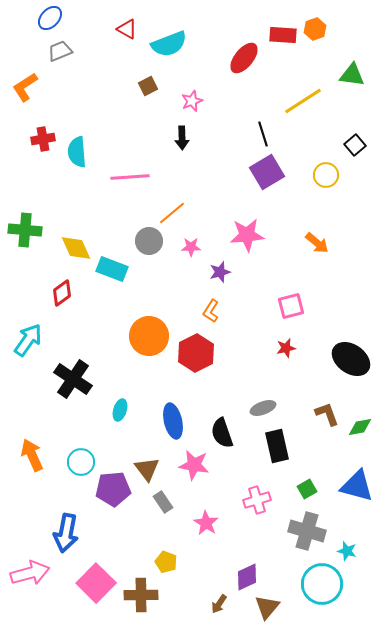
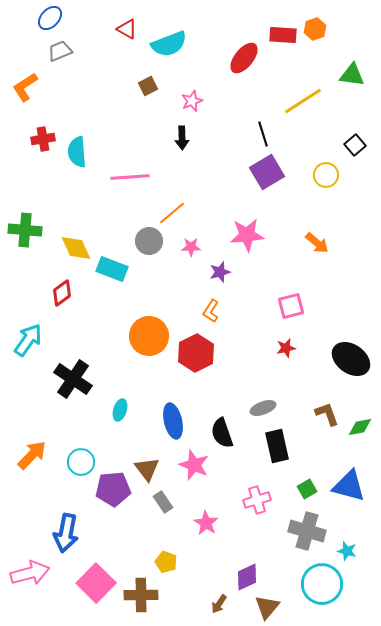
orange arrow at (32, 455): rotated 68 degrees clockwise
pink star at (194, 465): rotated 12 degrees clockwise
blue triangle at (357, 486): moved 8 px left
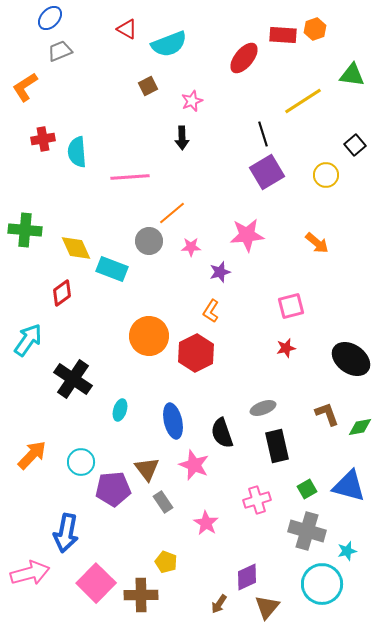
cyan star at (347, 551): rotated 30 degrees counterclockwise
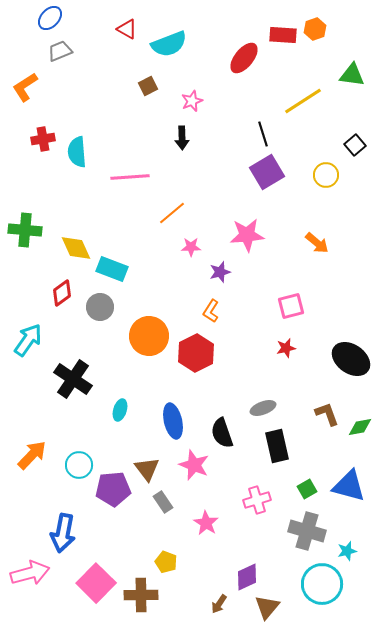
gray circle at (149, 241): moved 49 px left, 66 px down
cyan circle at (81, 462): moved 2 px left, 3 px down
blue arrow at (66, 533): moved 3 px left
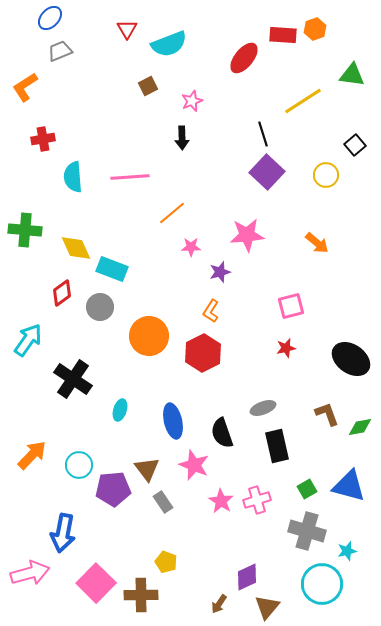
red triangle at (127, 29): rotated 30 degrees clockwise
cyan semicircle at (77, 152): moved 4 px left, 25 px down
purple square at (267, 172): rotated 16 degrees counterclockwise
red hexagon at (196, 353): moved 7 px right
pink star at (206, 523): moved 15 px right, 22 px up
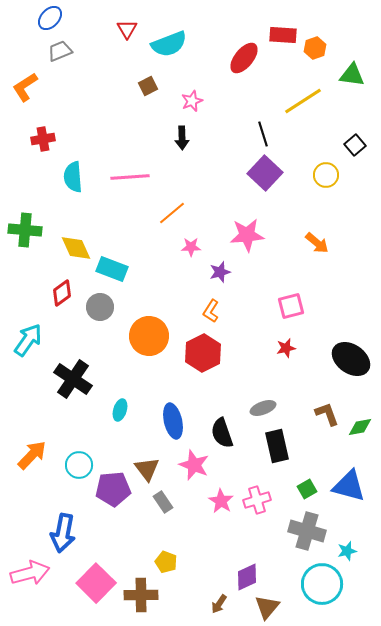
orange hexagon at (315, 29): moved 19 px down
purple square at (267, 172): moved 2 px left, 1 px down
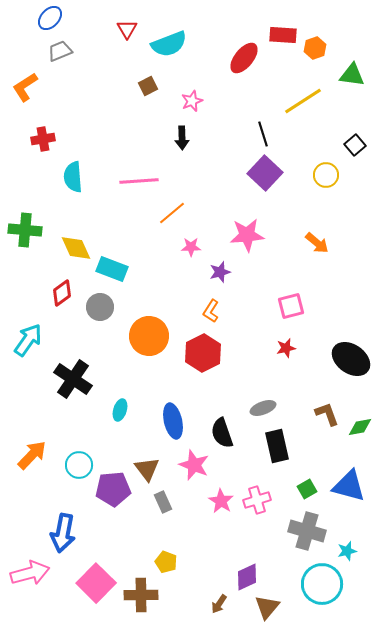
pink line at (130, 177): moved 9 px right, 4 px down
gray rectangle at (163, 502): rotated 10 degrees clockwise
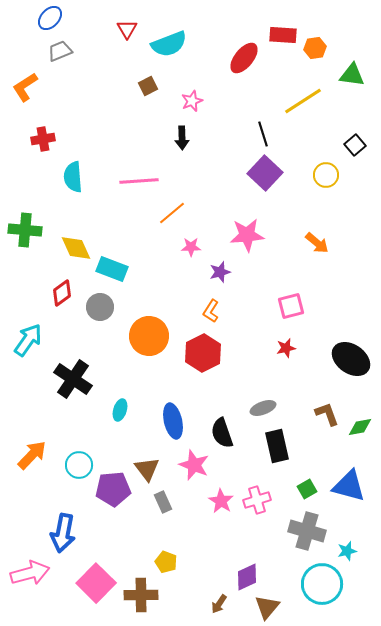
orange hexagon at (315, 48): rotated 10 degrees clockwise
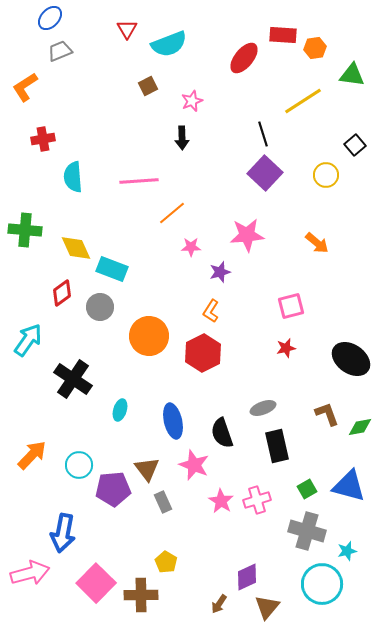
yellow pentagon at (166, 562): rotated 10 degrees clockwise
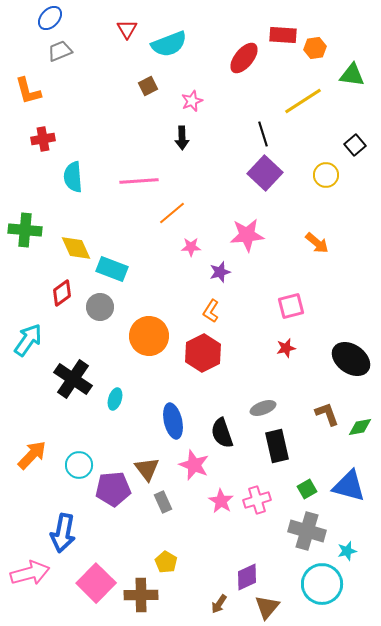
orange L-shape at (25, 87): moved 3 px right, 4 px down; rotated 72 degrees counterclockwise
cyan ellipse at (120, 410): moved 5 px left, 11 px up
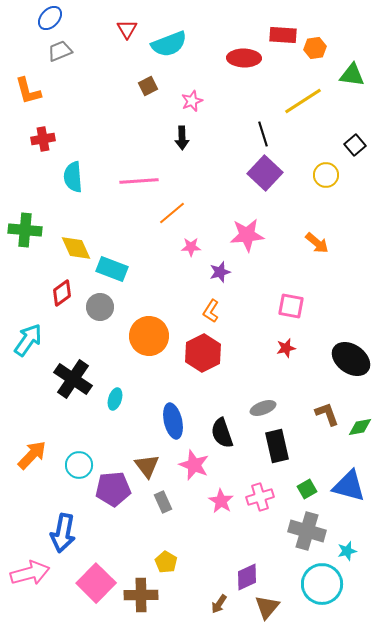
red ellipse at (244, 58): rotated 52 degrees clockwise
pink square at (291, 306): rotated 24 degrees clockwise
brown triangle at (147, 469): moved 3 px up
pink cross at (257, 500): moved 3 px right, 3 px up
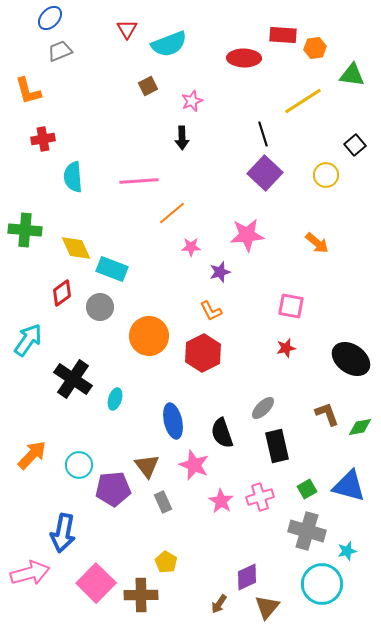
orange L-shape at (211, 311): rotated 60 degrees counterclockwise
gray ellipse at (263, 408): rotated 25 degrees counterclockwise
